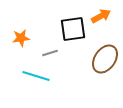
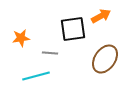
gray line: rotated 21 degrees clockwise
cyan line: rotated 32 degrees counterclockwise
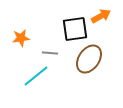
black square: moved 2 px right
brown ellipse: moved 16 px left
cyan line: rotated 24 degrees counterclockwise
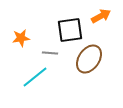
black square: moved 5 px left, 1 px down
cyan line: moved 1 px left, 1 px down
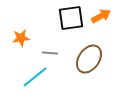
black square: moved 1 px right, 12 px up
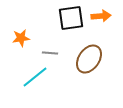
orange arrow: rotated 24 degrees clockwise
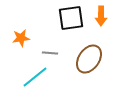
orange arrow: rotated 96 degrees clockwise
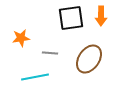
cyan line: rotated 28 degrees clockwise
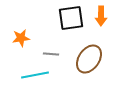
gray line: moved 1 px right, 1 px down
cyan line: moved 2 px up
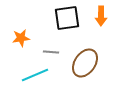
black square: moved 4 px left
gray line: moved 2 px up
brown ellipse: moved 4 px left, 4 px down
cyan line: rotated 12 degrees counterclockwise
